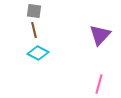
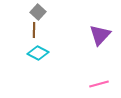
gray square: moved 4 px right, 1 px down; rotated 35 degrees clockwise
brown line: rotated 14 degrees clockwise
pink line: rotated 60 degrees clockwise
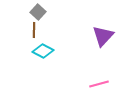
purple triangle: moved 3 px right, 1 px down
cyan diamond: moved 5 px right, 2 px up
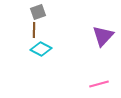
gray square: rotated 28 degrees clockwise
cyan diamond: moved 2 px left, 2 px up
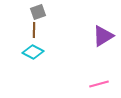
purple triangle: rotated 15 degrees clockwise
cyan diamond: moved 8 px left, 3 px down
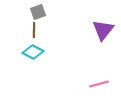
purple triangle: moved 6 px up; rotated 20 degrees counterclockwise
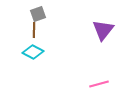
gray square: moved 2 px down
